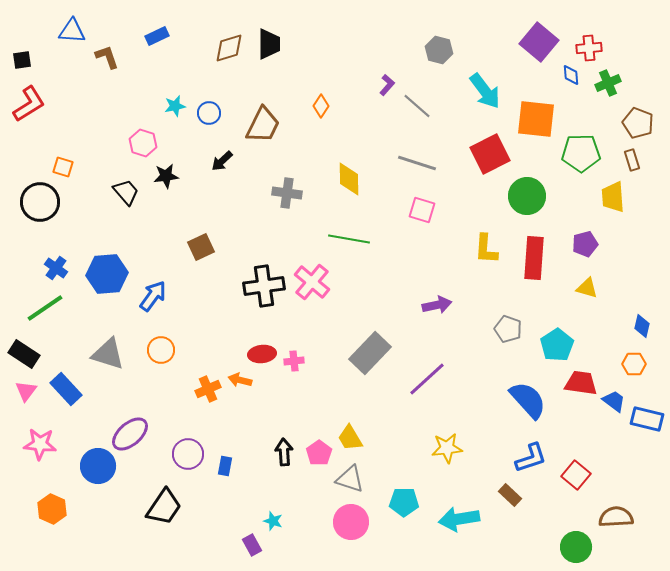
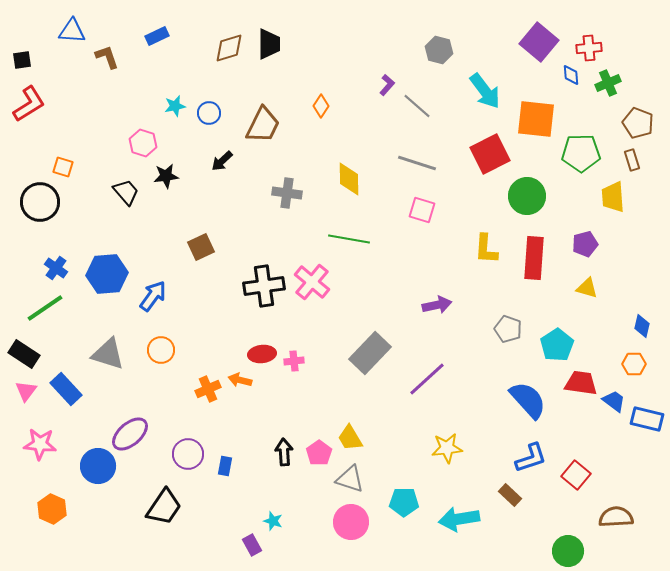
green circle at (576, 547): moved 8 px left, 4 px down
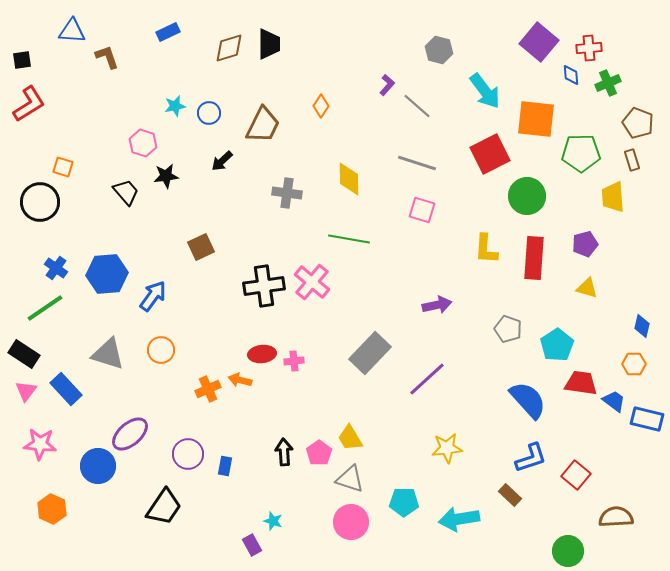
blue rectangle at (157, 36): moved 11 px right, 4 px up
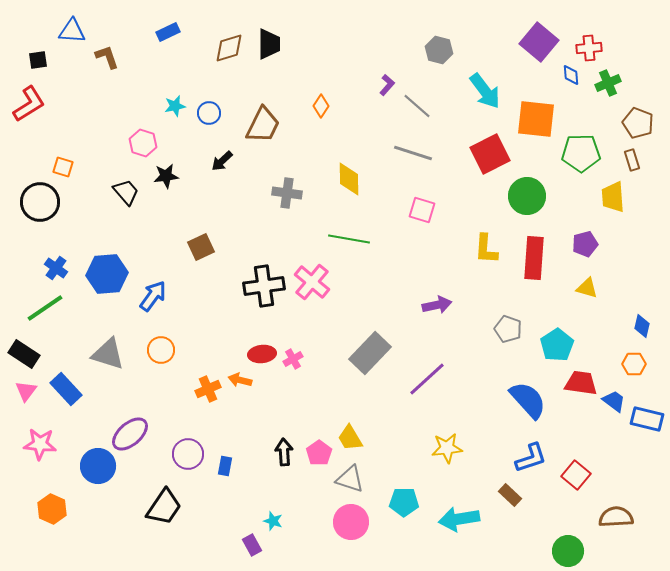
black square at (22, 60): moved 16 px right
gray line at (417, 163): moved 4 px left, 10 px up
pink cross at (294, 361): moved 1 px left, 2 px up; rotated 24 degrees counterclockwise
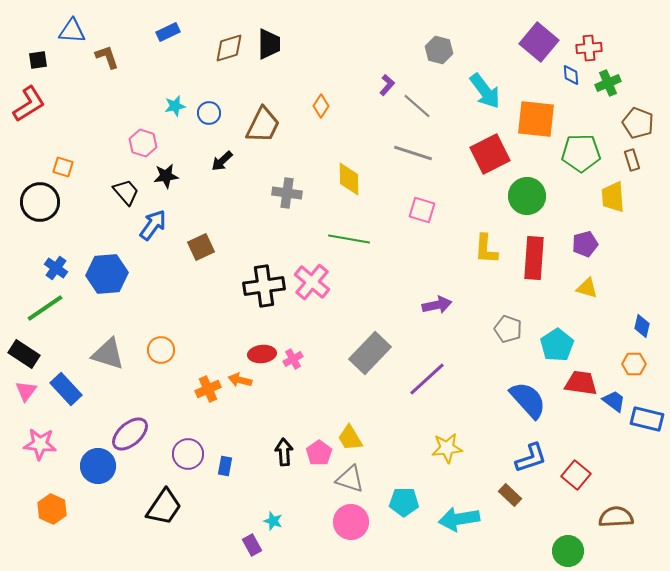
blue arrow at (153, 296): moved 71 px up
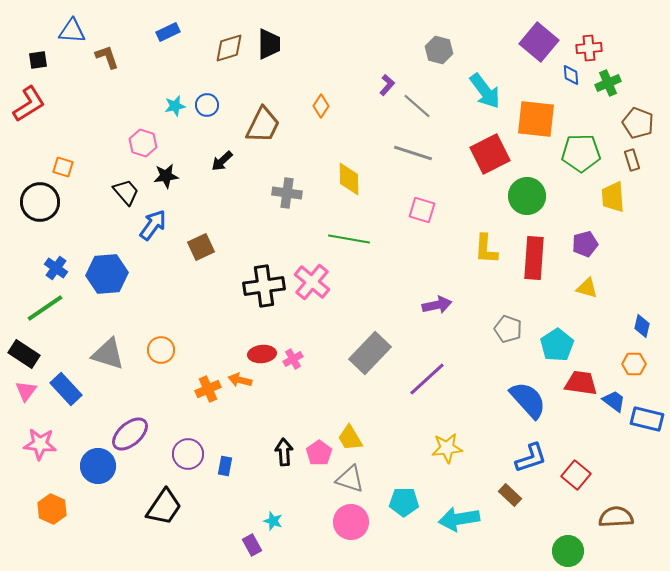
blue circle at (209, 113): moved 2 px left, 8 px up
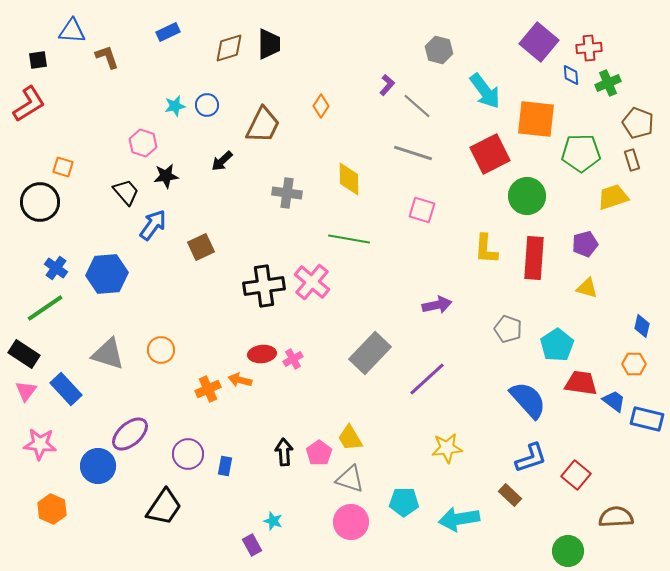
yellow trapezoid at (613, 197): rotated 76 degrees clockwise
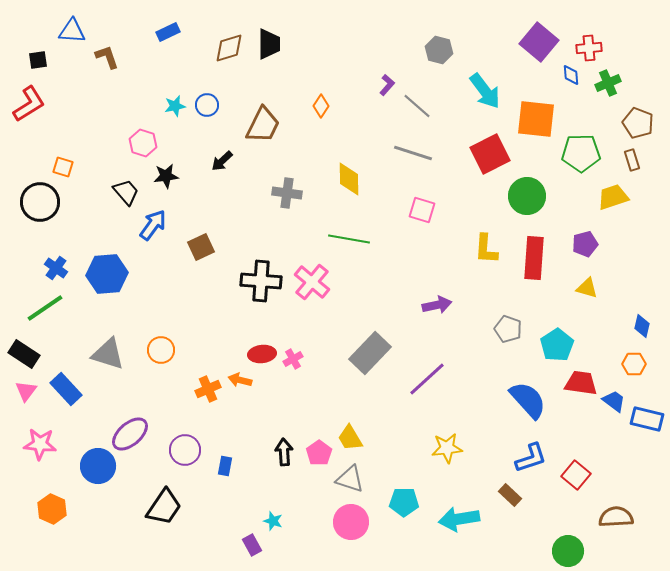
black cross at (264, 286): moved 3 px left, 5 px up; rotated 12 degrees clockwise
purple circle at (188, 454): moved 3 px left, 4 px up
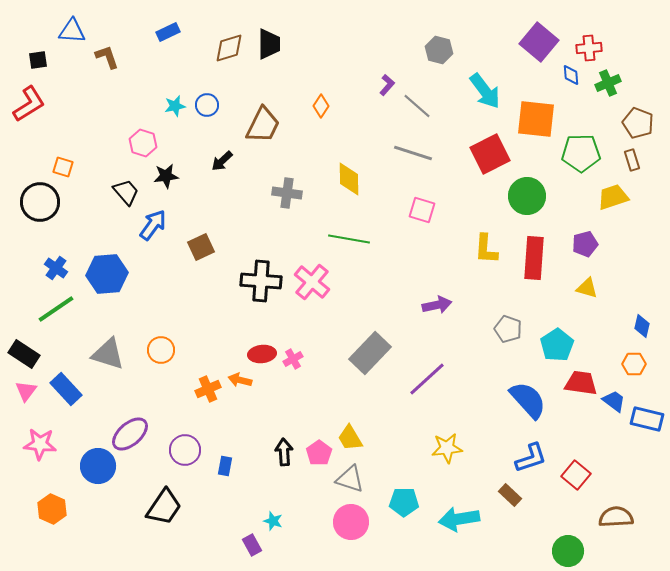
green line at (45, 308): moved 11 px right, 1 px down
